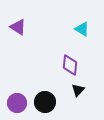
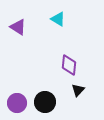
cyan triangle: moved 24 px left, 10 px up
purple diamond: moved 1 px left
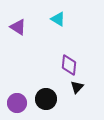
black triangle: moved 1 px left, 3 px up
black circle: moved 1 px right, 3 px up
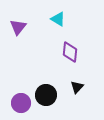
purple triangle: rotated 36 degrees clockwise
purple diamond: moved 1 px right, 13 px up
black circle: moved 4 px up
purple circle: moved 4 px right
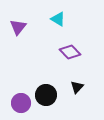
purple diamond: rotated 50 degrees counterclockwise
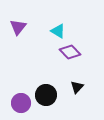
cyan triangle: moved 12 px down
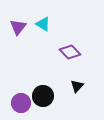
cyan triangle: moved 15 px left, 7 px up
black triangle: moved 1 px up
black circle: moved 3 px left, 1 px down
